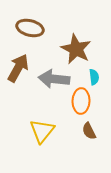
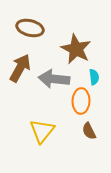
brown arrow: moved 2 px right
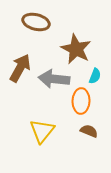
brown ellipse: moved 6 px right, 6 px up
cyan semicircle: moved 1 px right, 1 px up; rotated 28 degrees clockwise
brown semicircle: rotated 138 degrees clockwise
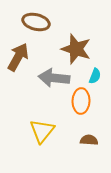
brown star: rotated 8 degrees counterclockwise
brown arrow: moved 2 px left, 11 px up
gray arrow: moved 1 px up
brown semicircle: moved 9 px down; rotated 18 degrees counterclockwise
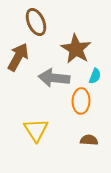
brown ellipse: rotated 52 degrees clockwise
brown star: rotated 12 degrees clockwise
yellow triangle: moved 6 px left, 1 px up; rotated 12 degrees counterclockwise
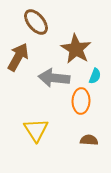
brown ellipse: rotated 16 degrees counterclockwise
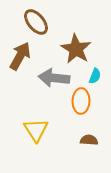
brown arrow: moved 2 px right, 1 px up
